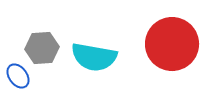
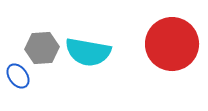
cyan semicircle: moved 6 px left, 5 px up
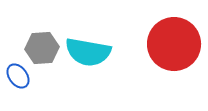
red circle: moved 2 px right
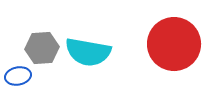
blue ellipse: rotated 65 degrees counterclockwise
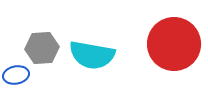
cyan semicircle: moved 4 px right, 3 px down
blue ellipse: moved 2 px left, 1 px up
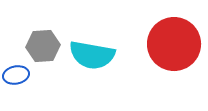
gray hexagon: moved 1 px right, 2 px up
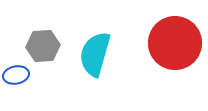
red circle: moved 1 px right, 1 px up
cyan semicircle: moved 3 px right, 1 px up; rotated 96 degrees clockwise
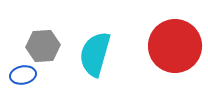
red circle: moved 3 px down
blue ellipse: moved 7 px right
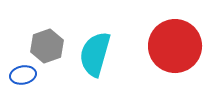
gray hexagon: moved 4 px right; rotated 16 degrees counterclockwise
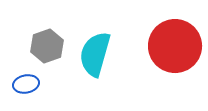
blue ellipse: moved 3 px right, 9 px down
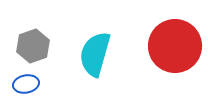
gray hexagon: moved 14 px left
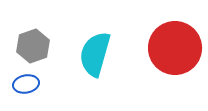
red circle: moved 2 px down
